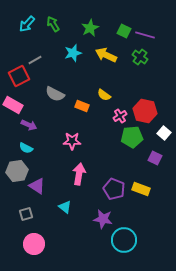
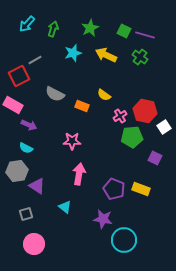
green arrow: moved 5 px down; rotated 49 degrees clockwise
white square: moved 6 px up; rotated 16 degrees clockwise
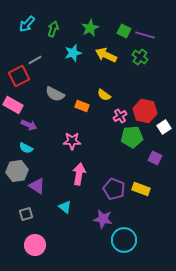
pink circle: moved 1 px right, 1 px down
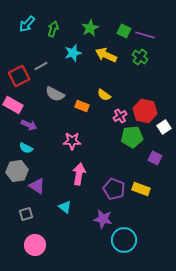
gray line: moved 6 px right, 6 px down
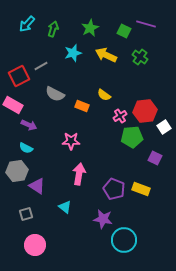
purple line: moved 1 px right, 11 px up
red hexagon: rotated 20 degrees counterclockwise
pink star: moved 1 px left
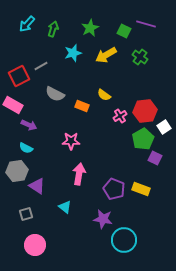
yellow arrow: rotated 55 degrees counterclockwise
green pentagon: moved 11 px right, 2 px down; rotated 25 degrees counterclockwise
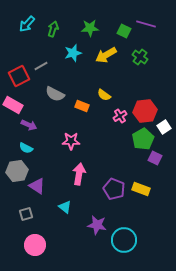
green star: rotated 24 degrees clockwise
purple star: moved 6 px left, 6 px down
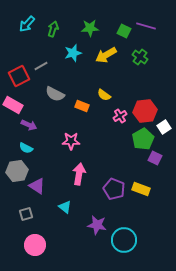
purple line: moved 2 px down
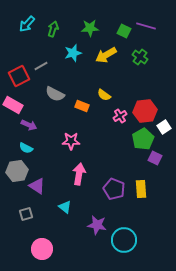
yellow rectangle: rotated 66 degrees clockwise
pink circle: moved 7 px right, 4 px down
